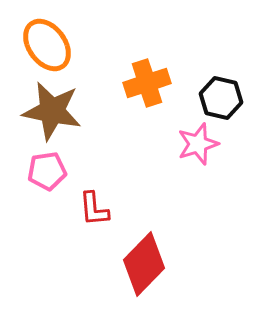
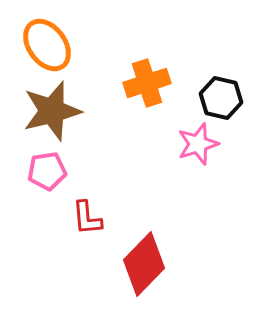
brown star: rotated 26 degrees counterclockwise
red L-shape: moved 7 px left, 9 px down
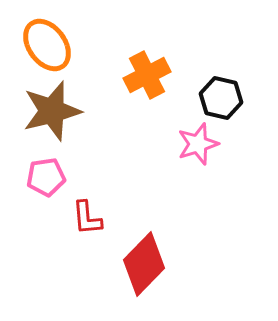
orange cross: moved 8 px up; rotated 9 degrees counterclockwise
pink pentagon: moved 1 px left, 6 px down
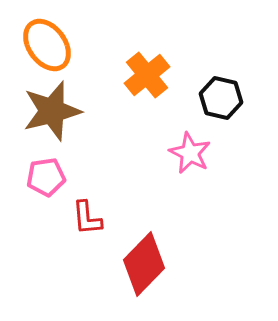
orange cross: rotated 12 degrees counterclockwise
pink star: moved 8 px left, 9 px down; rotated 27 degrees counterclockwise
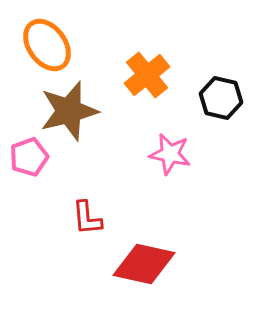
brown star: moved 17 px right
pink star: moved 20 px left, 1 px down; rotated 15 degrees counterclockwise
pink pentagon: moved 17 px left, 20 px up; rotated 12 degrees counterclockwise
red diamond: rotated 58 degrees clockwise
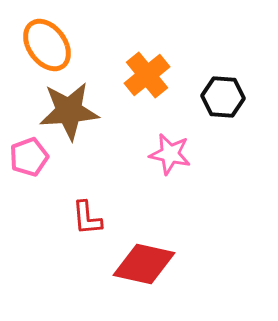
black hexagon: moved 2 px right, 1 px up; rotated 9 degrees counterclockwise
brown star: rotated 10 degrees clockwise
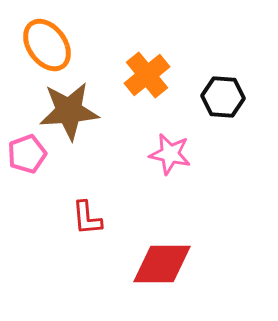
pink pentagon: moved 2 px left, 3 px up
red diamond: moved 18 px right; rotated 12 degrees counterclockwise
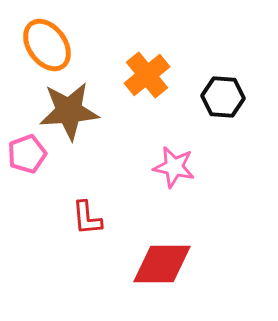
pink star: moved 4 px right, 13 px down
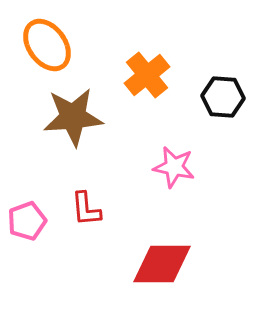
brown star: moved 4 px right, 6 px down
pink pentagon: moved 67 px down
red L-shape: moved 1 px left, 9 px up
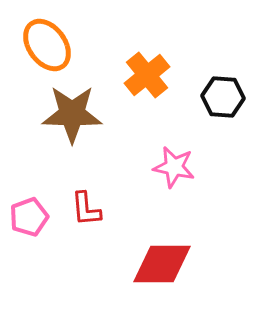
brown star: moved 1 px left, 3 px up; rotated 6 degrees clockwise
pink pentagon: moved 2 px right, 4 px up
